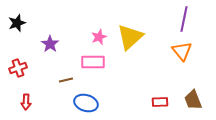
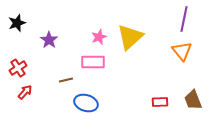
purple star: moved 1 px left, 4 px up
red cross: rotated 12 degrees counterclockwise
red arrow: moved 1 px left, 10 px up; rotated 140 degrees counterclockwise
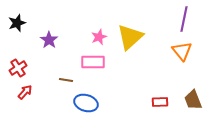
brown line: rotated 24 degrees clockwise
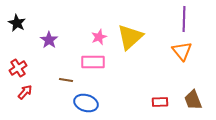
purple line: rotated 10 degrees counterclockwise
black star: rotated 24 degrees counterclockwise
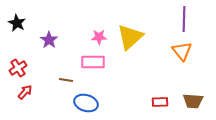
pink star: rotated 21 degrees clockwise
brown trapezoid: moved 1 px down; rotated 65 degrees counterclockwise
